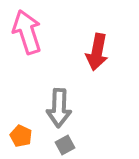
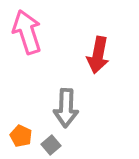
red arrow: moved 1 px right, 3 px down
gray arrow: moved 7 px right
gray square: moved 14 px left; rotated 12 degrees counterclockwise
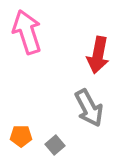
gray arrow: moved 23 px right; rotated 30 degrees counterclockwise
orange pentagon: rotated 25 degrees counterclockwise
gray square: moved 4 px right
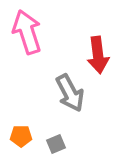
red arrow: rotated 18 degrees counterclockwise
gray arrow: moved 19 px left, 15 px up
gray square: moved 1 px right, 1 px up; rotated 18 degrees clockwise
